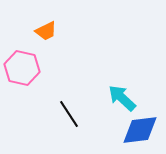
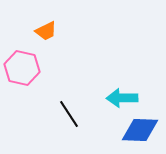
cyan arrow: rotated 44 degrees counterclockwise
blue diamond: rotated 9 degrees clockwise
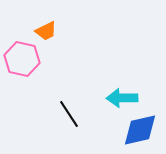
pink hexagon: moved 9 px up
blue diamond: rotated 15 degrees counterclockwise
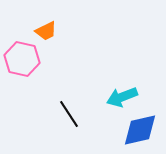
cyan arrow: moved 1 px up; rotated 20 degrees counterclockwise
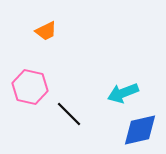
pink hexagon: moved 8 px right, 28 px down
cyan arrow: moved 1 px right, 4 px up
black line: rotated 12 degrees counterclockwise
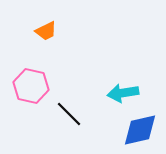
pink hexagon: moved 1 px right, 1 px up
cyan arrow: rotated 12 degrees clockwise
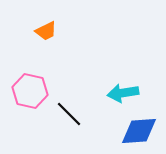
pink hexagon: moved 1 px left, 5 px down
blue diamond: moved 1 px left, 1 px down; rotated 9 degrees clockwise
